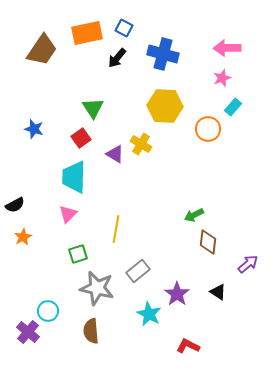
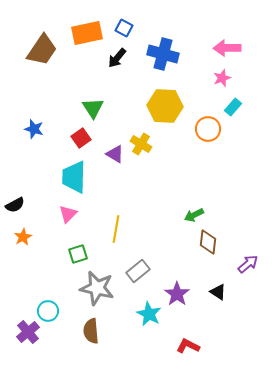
purple cross: rotated 10 degrees clockwise
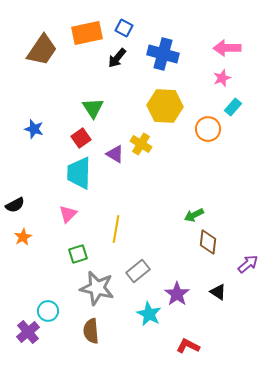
cyan trapezoid: moved 5 px right, 4 px up
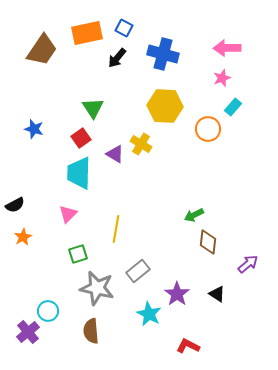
black triangle: moved 1 px left, 2 px down
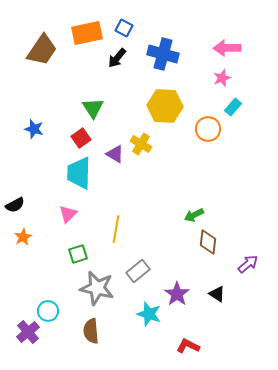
cyan star: rotated 10 degrees counterclockwise
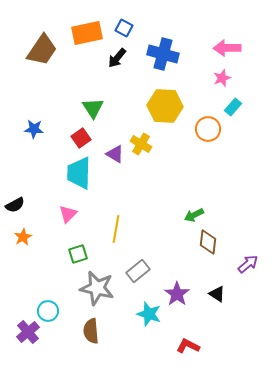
blue star: rotated 12 degrees counterclockwise
